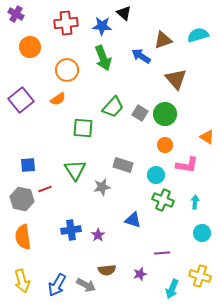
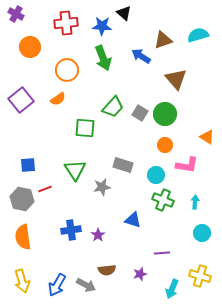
green square at (83, 128): moved 2 px right
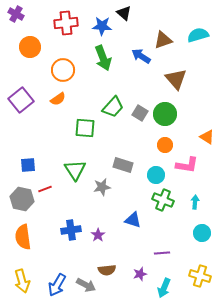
orange circle at (67, 70): moved 4 px left
cyan arrow at (172, 289): moved 8 px left, 1 px up
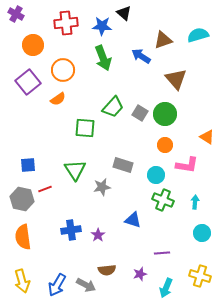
orange circle at (30, 47): moved 3 px right, 2 px up
purple square at (21, 100): moved 7 px right, 18 px up
cyan arrow at (164, 288): moved 2 px right
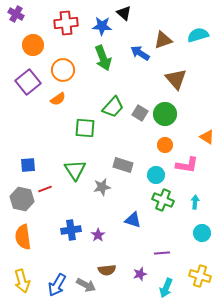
blue arrow at (141, 56): moved 1 px left, 3 px up
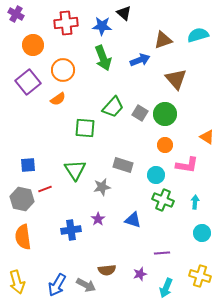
blue arrow at (140, 53): moved 7 px down; rotated 126 degrees clockwise
purple star at (98, 235): moved 16 px up
yellow arrow at (22, 281): moved 5 px left, 1 px down
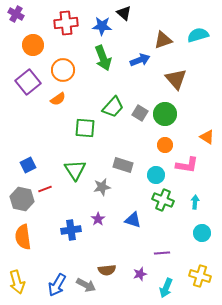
blue square at (28, 165): rotated 21 degrees counterclockwise
